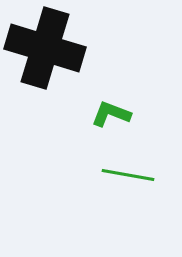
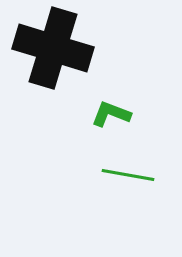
black cross: moved 8 px right
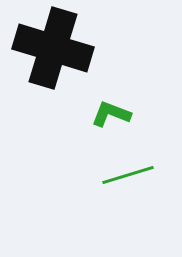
green line: rotated 27 degrees counterclockwise
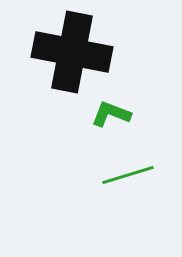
black cross: moved 19 px right, 4 px down; rotated 6 degrees counterclockwise
